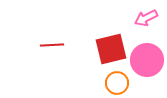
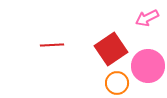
pink arrow: moved 1 px right
red square: rotated 20 degrees counterclockwise
pink circle: moved 1 px right, 6 px down
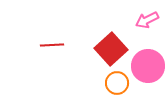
pink arrow: moved 2 px down
red square: rotated 8 degrees counterclockwise
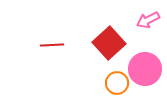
pink arrow: moved 1 px right
red square: moved 2 px left, 6 px up
pink circle: moved 3 px left, 3 px down
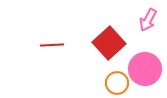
pink arrow: rotated 35 degrees counterclockwise
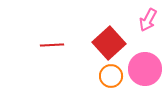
orange circle: moved 6 px left, 7 px up
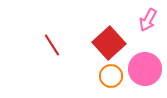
red line: rotated 60 degrees clockwise
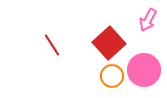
pink circle: moved 1 px left, 1 px down
orange circle: moved 1 px right
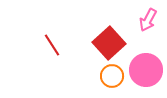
pink circle: moved 2 px right
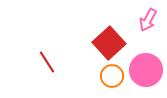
red line: moved 5 px left, 17 px down
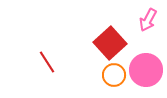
red square: moved 1 px right
orange circle: moved 2 px right, 1 px up
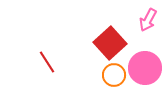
pink circle: moved 1 px left, 2 px up
